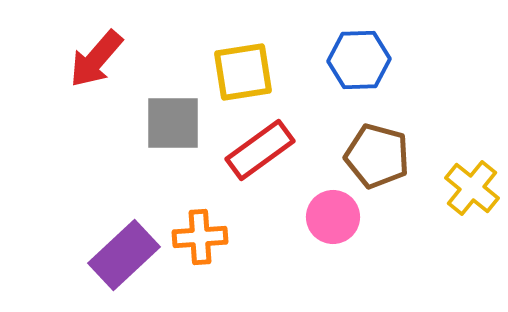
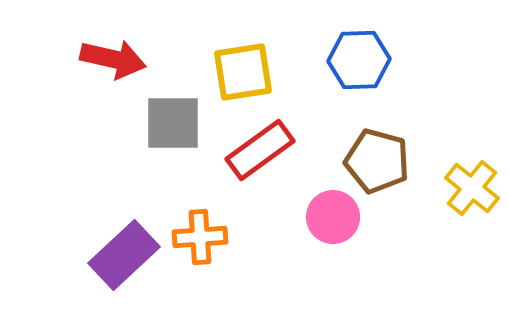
red arrow: moved 17 px right; rotated 118 degrees counterclockwise
brown pentagon: moved 5 px down
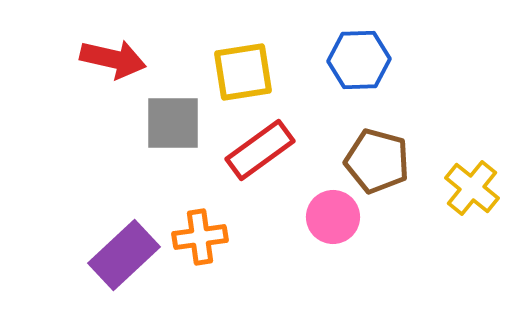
orange cross: rotated 4 degrees counterclockwise
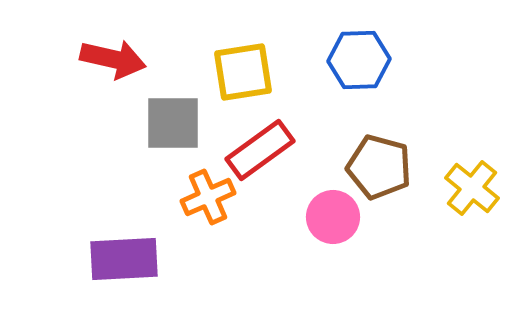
brown pentagon: moved 2 px right, 6 px down
orange cross: moved 8 px right, 40 px up; rotated 16 degrees counterclockwise
purple rectangle: moved 4 px down; rotated 40 degrees clockwise
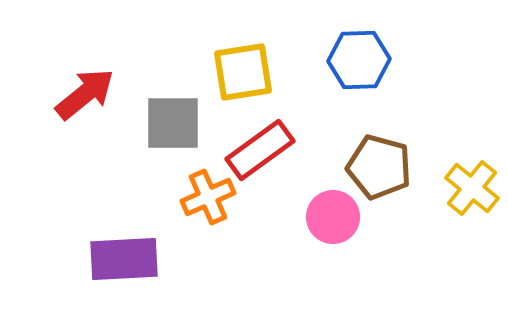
red arrow: moved 28 px left, 35 px down; rotated 52 degrees counterclockwise
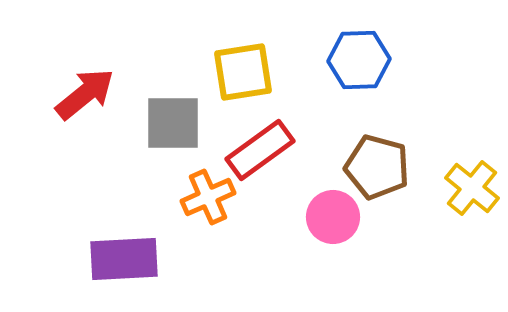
brown pentagon: moved 2 px left
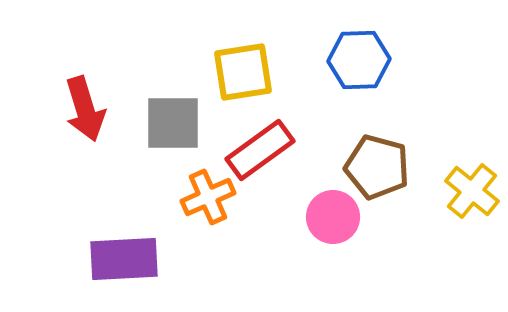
red arrow: moved 15 px down; rotated 112 degrees clockwise
yellow cross: moved 3 px down
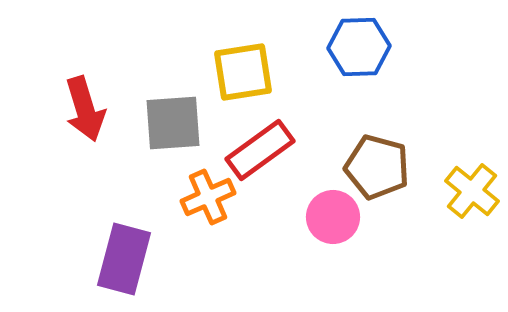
blue hexagon: moved 13 px up
gray square: rotated 4 degrees counterclockwise
purple rectangle: rotated 72 degrees counterclockwise
